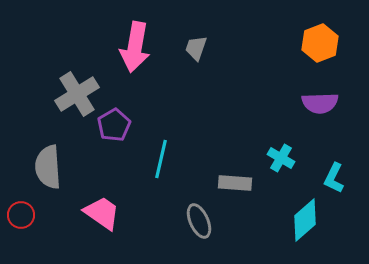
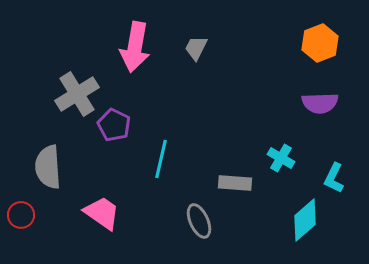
gray trapezoid: rotated 8 degrees clockwise
purple pentagon: rotated 16 degrees counterclockwise
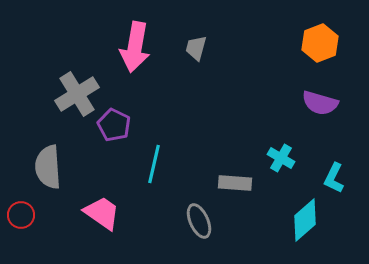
gray trapezoid: rotated 12 degrees counterclockwise
purple semicircle: rotated 18 degrees clockwise
cyan line: moved 7 px left, 5 px down
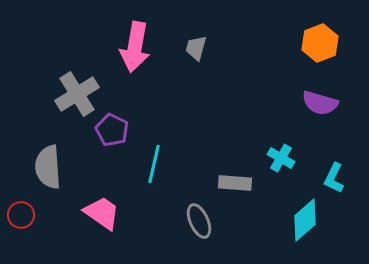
purple pentagon: moved 2 px left, 5 px down
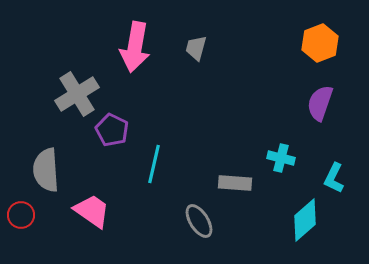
purple semicircle: rotated 93 degrees clockwise
cyan cross: rotated 16 degrees counterclockwise
gray semicircle: moved 2 px left, 3 px down
pink trapezoid: moved 10 px left, 2 px up
gray ellipse: rotated 8 degrees counterclockwise
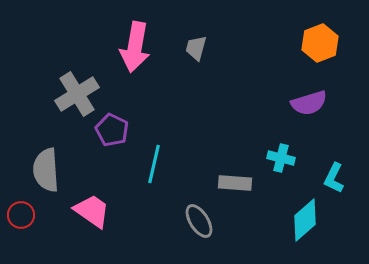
purple semicircle: moved 11 px left; rotated 126 degrees counterclockwise
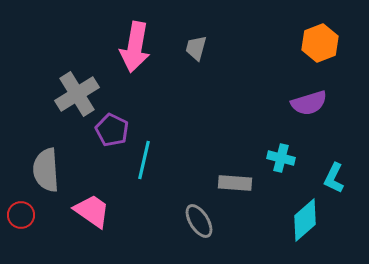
cyan line: moved 10 px left, 4 px up
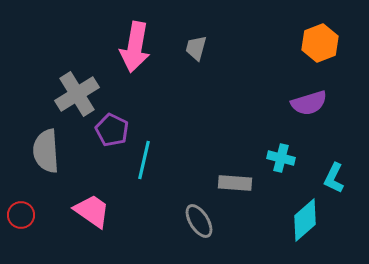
gray semicircle: moved 19 px up
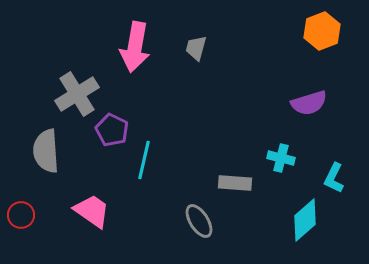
orange hexagon: moved 2 px right, 12 px up
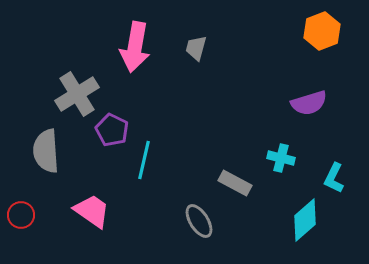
gray rectangle: rotated 24 degrees clockwise
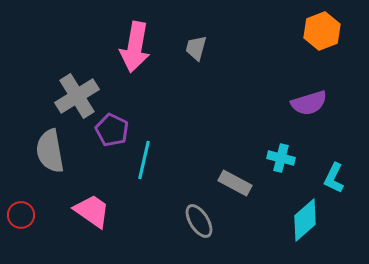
gray cross: moved 2 px down
gray semicircle: moved 4 px right; rotated 6 degrees counterclockwise
